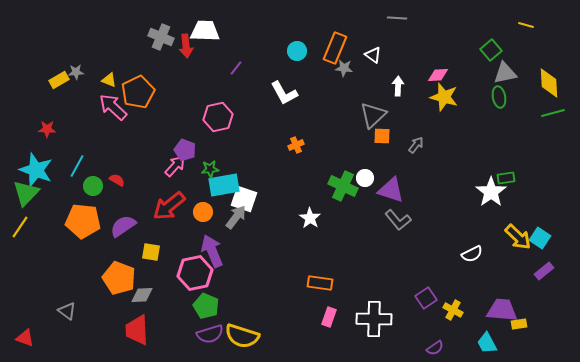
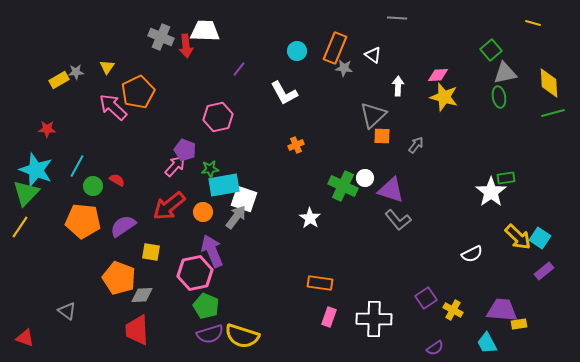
yellow line at (526, 25): moved 7 px right, 2 px up
purple line at (236, 68): moved 3 px right, 1 px down
yellow triangle at (109, 80): moved 2 px left, 13 px up; rotated 42 degrees clockwise
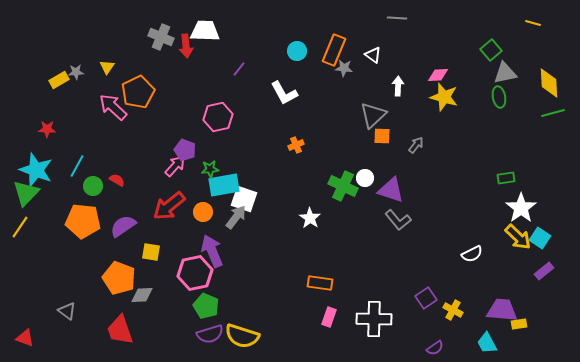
orange rectangle at (335, 48): moved 1 px left, 2 px down
white star at (491, 192): moved 30 px right, 16 px down
red trapezoid at (137, 330): moved 17 px left; rotated 16 degrees counterclockwise
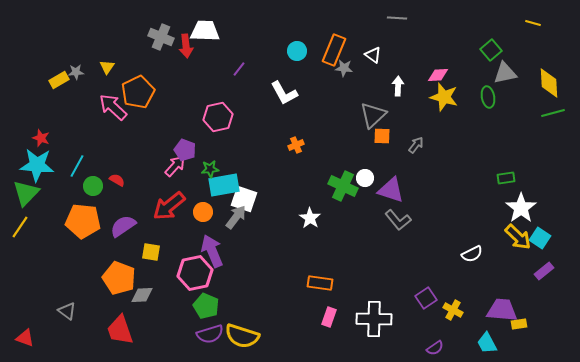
green ellipse at (499, 97): moved 11 px left
red star at (47, 129): moved 6 px left, 9 px down; rotated 18 degrees clockwise
cyan star at (36, 170): moved 1 px right, 5 px up; rotated 16 degrees counterclockwise
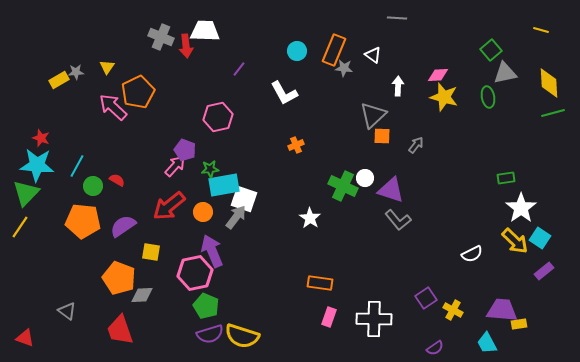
yellow line at (533, 23): moved 8 px right, 7 px down
yellow arrow at (518, 237): moved 3 px left, 4 px down
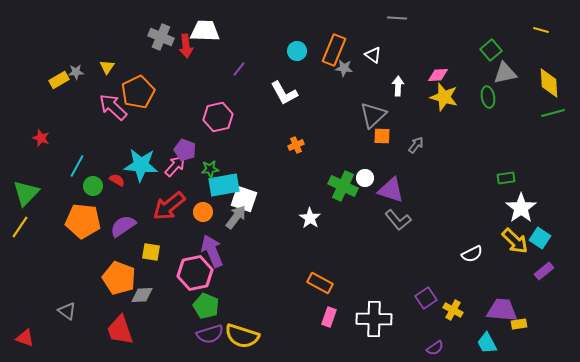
cyan star at (37, 165): moved 104 px right
orange rectangle at (320, 283): rotated 20 degrees clockwise
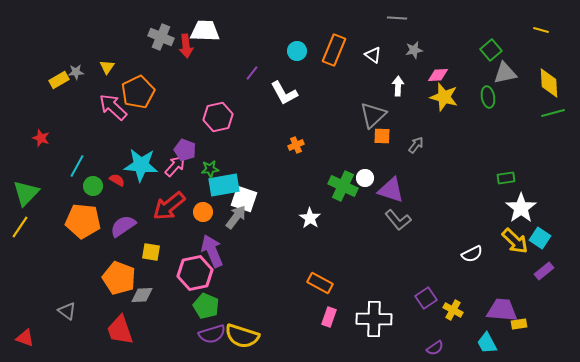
gray star at (344, 68): moved 70 px right, 18 px up; rotated 18 degrees counterclockwise
purple line at (239, 69): moved 13 px right, 4 px down
purple semicircle at (210, 334): moved 2 px right
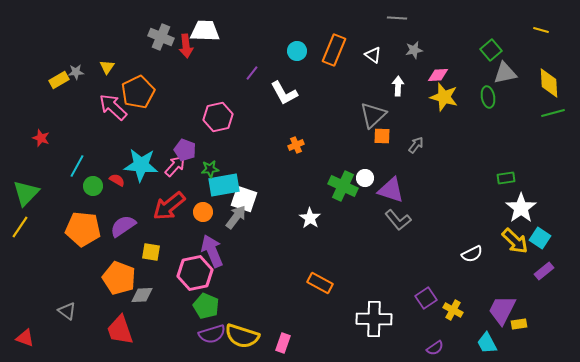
orange pentagon at (83, 221): moved 8 px down
purple trapezoid at (502, 310): rotated 68 degrees counterclockwise
pink rectangle at (329, 317): moved 46 px left, 26 px down
